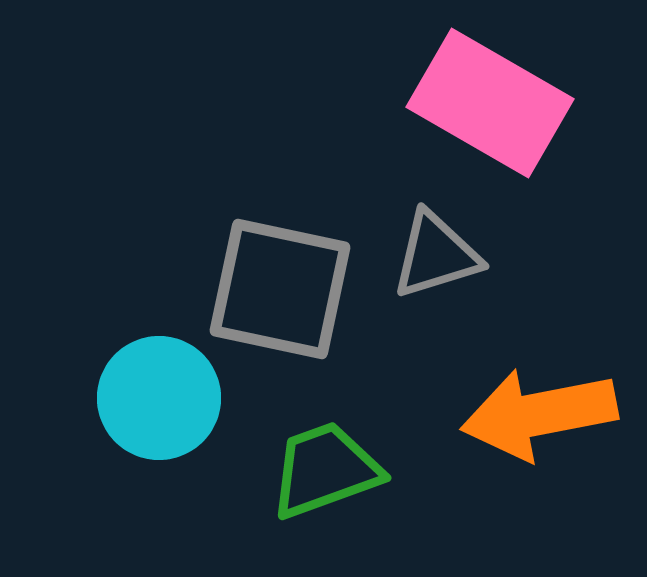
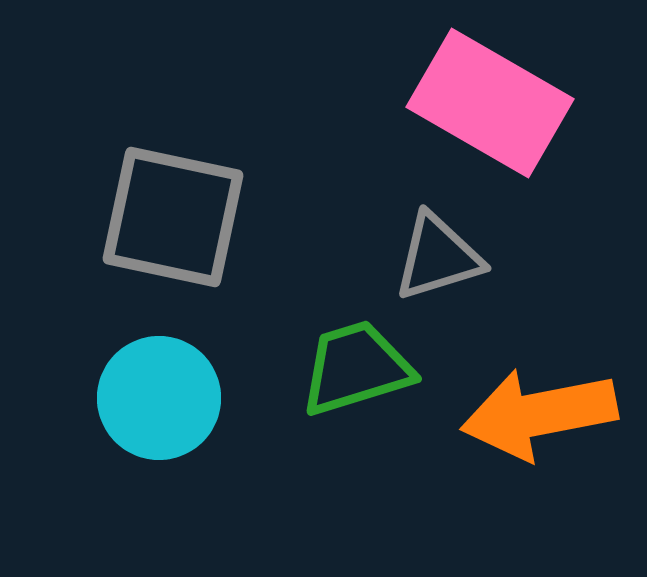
gray triangle: moved 2 px right, 2 px down
gray square: moved 107 px left, 72 px up
green trapezoid: moved 31 px right, 102 px up; rotated 3 degrees clockwise
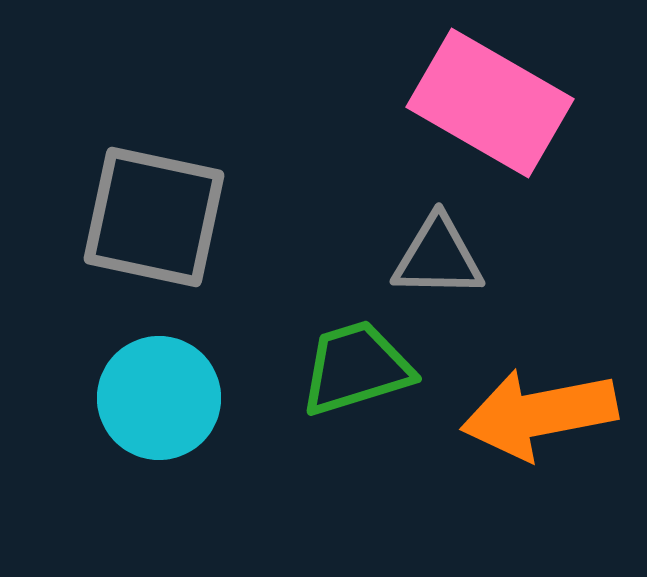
gray square: moved 19 px left
gray triangle: rotated 18 degrees clockwise
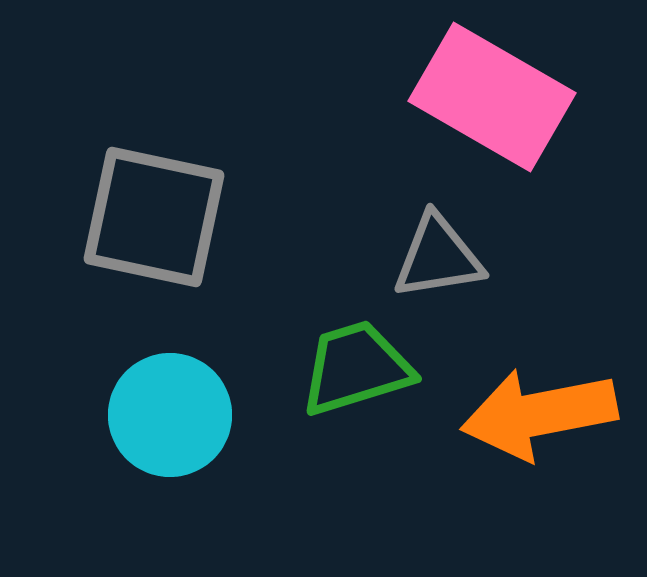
pink rectangle: moved 2 px right, 6 px up
gray triangle: rotated 10 degrees counterclockwise
cyan circle: moved 11 px right, 17 px down
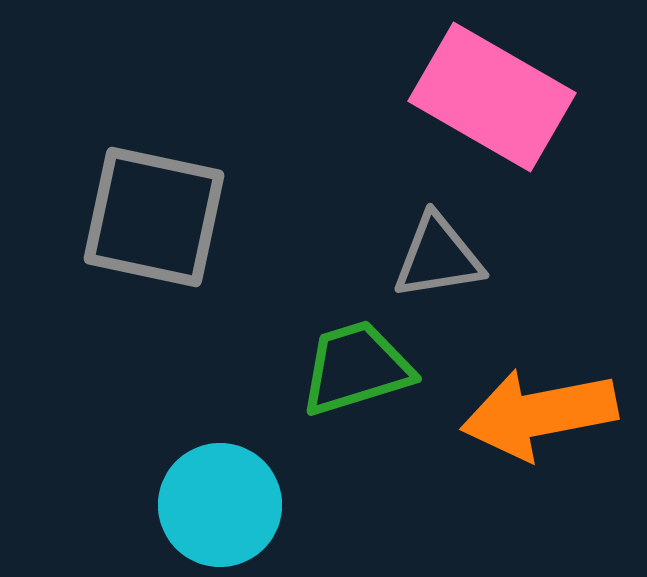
cyan circle: moved 50 px right, 90 px down
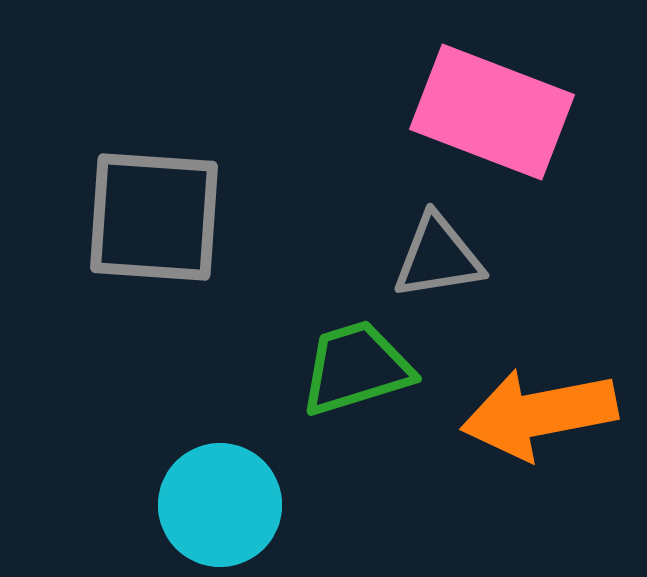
pink rectangle: moved 15 px down; rotated 9 degrees counterclockwise
gray square: rotated 8 degrees counterclockwise
